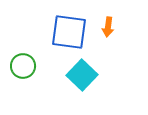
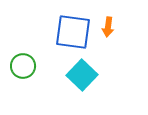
blue square: moved 4 px right
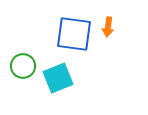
blue square: moved 1 px right, 2 px down
cyan square: moved 24 px left, 3 px down; rotated 24 degrees clockwise
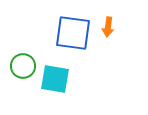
blue square: moved 1 px left, 1 px up
cyan square: moved 3 px left, 1 px down; rotated 32 degrees clockwise
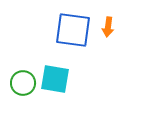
blue square: moved 3 px up
green circle: moved 17 px down
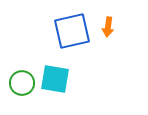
blue square: moved 1 px left, 1 px down; rotated 21 degrees counterclockwise
green circle: moved 1 px left
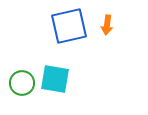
orange arrow: moved 1 px left, 2 px up
blue square: moved 3 px left, 5 px up
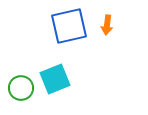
cyan square: rotated 32 degrees counterclockwise
green circle: moved 1 px left, 5 px down
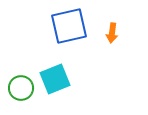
orange arrow: moved 5 px right, 8 px down
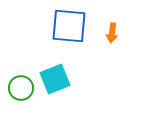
blue square: rotated 18 degrees clockwise
